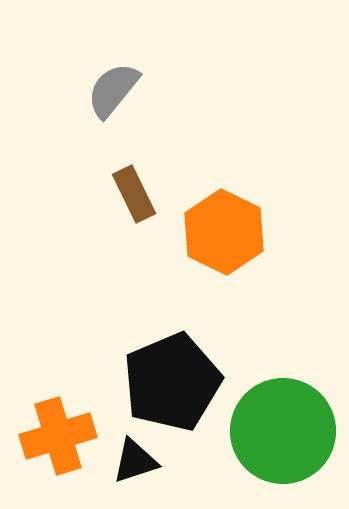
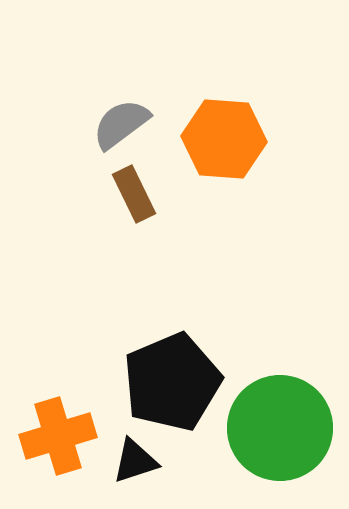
gray semicircle: moved 8 px right, 34 px down; rotated 14 degrees clockwise
orange hexagon: moved 93 px up; rotated 22 degrees counterclockwise
green circle: moved 3 px left, 3 px up
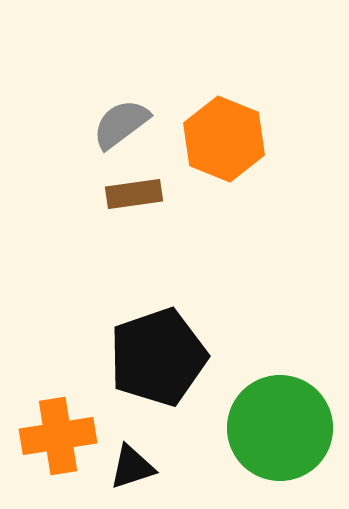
orange hexagon: rotated 18 degrees clockwise
brown rectangle: rotated 72 degrees counterclockwise
black pentagon: moved 14 px left, 25 px up; rotated 4 degrees clockwise
orange cross: rotated 8 degrees clockwise
black triangle: moved 3 px left, 6 px down
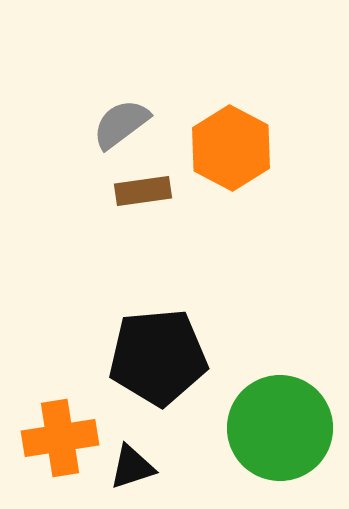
orange hexagon: moved 7 px right, 9 px down; rotated 6 degrees clockwise
brown rectangle: moved 9 px right, 3 px up
black pentagon: rotated 14 degrees clockwise
orange cross: moved 2 px right, 2 px down
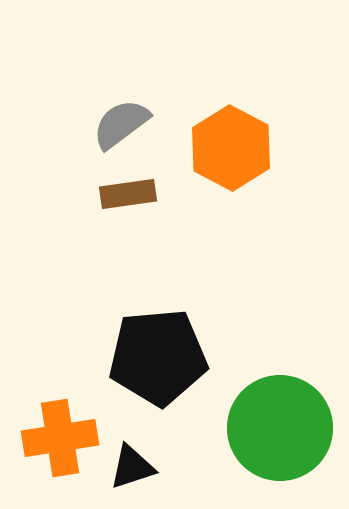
brown rectangle: moved 15 px left, 3 px down
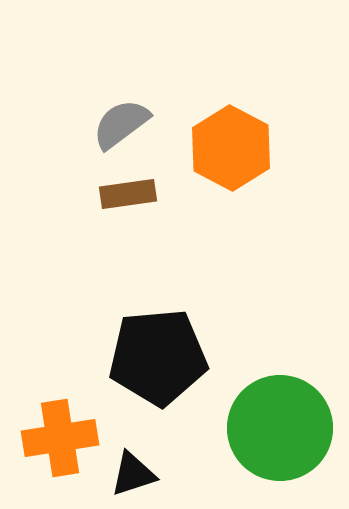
black triangle: moved 1 px right, 7 px down
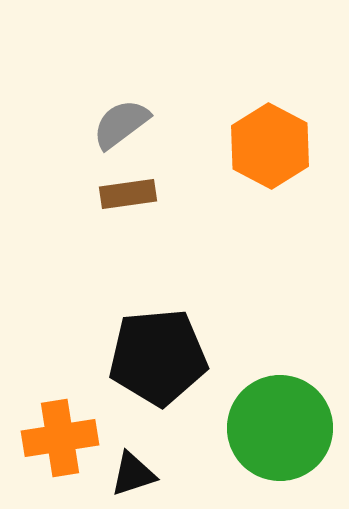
orange hexagon: moved 39 px right, 2 px up
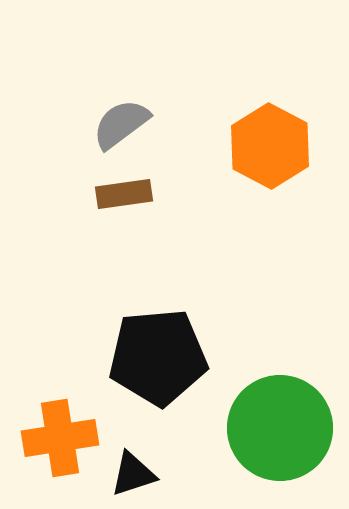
brown rectangle: moved 4 px left
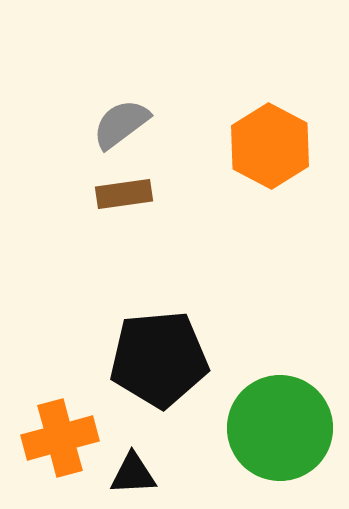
black pentagon: moved 1 px right, 2 px down
orange cross: rotated 6 degrees counterclockwise
black triangle: rotated 15 degrees clockwise
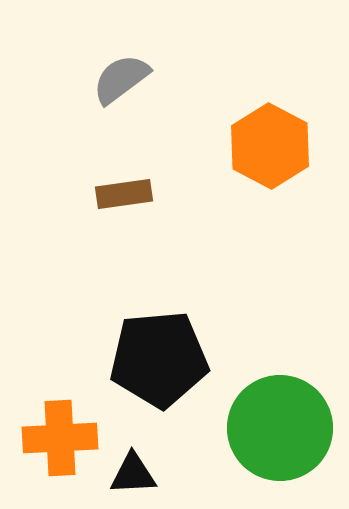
gray semicircle: moved 45 px up
orange cross: rotated 12 degrees clockwise
